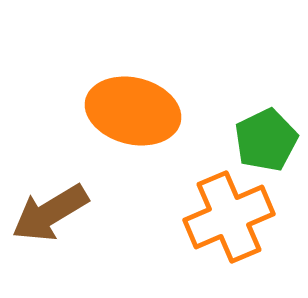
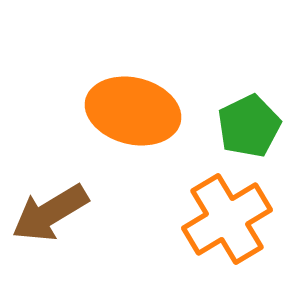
green pentagon: moved 17 px left, 14 px up
orange cross: moved 2 px left, 2 px down; rotated 8 degrees counterclockwise
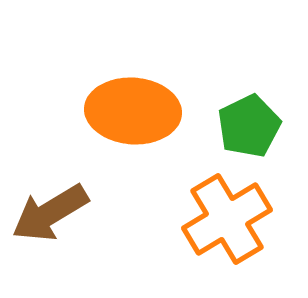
orange ellipse: rotated 10 degrees counterclockwise
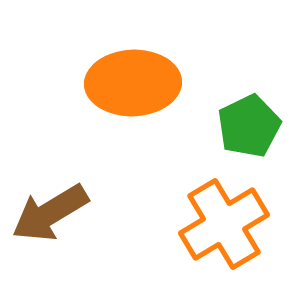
orange ellipse: moved 28 px up; rotated 6 degrees counterclockwise
orange cross: moved 3 px left, 5 px down
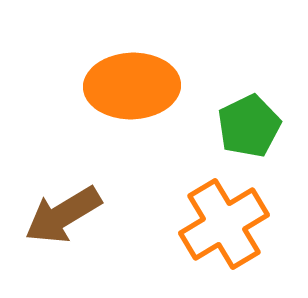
orange ellipse: moved 1 px left, 3 px down
brown arrow: moved 13 px right, 2 px down
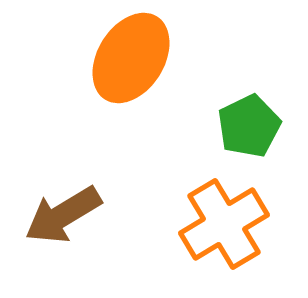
orange ellipse: moved 1 px left, 28 px up; rotated 56 degrees counterclockwise
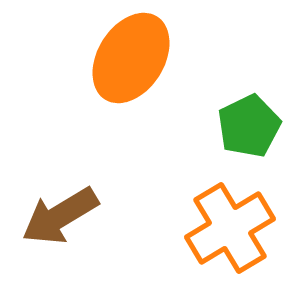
brown arrow: moved 3 px left, 1 px down
orange cross: moved 6 px right, 4 px down
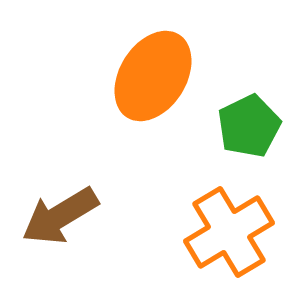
orange ellipse: moved 22 px right, 18 px down
orange cross: moved 1 px left, 4 px down
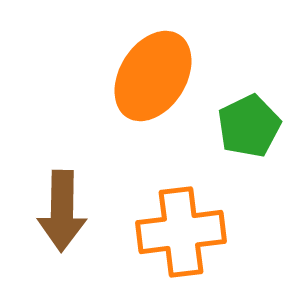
brown arrow: moved 2 px right, 5 px up; rotated 58 degrees counterclockwise
orange cross: moved 48 px left; rotated 24 degrees clockwise
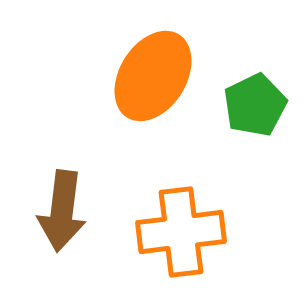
green pentagon: moved 6 px right, 21 px up
brown arrow: rotated 6 degrees clockwise
